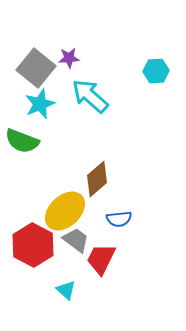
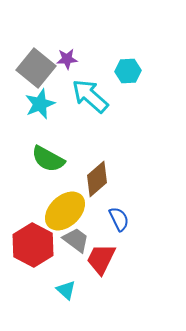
purple star: moved 2 px left, 1 px down
cyan hexagon: moved 28 px left
green semicircle: moved 26 px right, 18 px down; rotated 8 degrees clockwise
blue semicircle: rotated 110 degrees counterclockwise
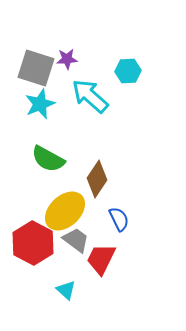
gray square: rotated 21 degrees counterclockwise
brown diamond: rotated 15 degrees counterclockwise
red hexagon: moved 2 px up
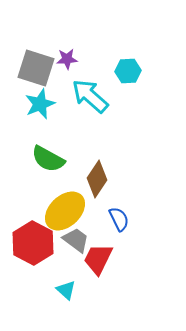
red trapezoid: moved 3 px left
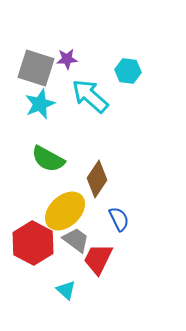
cyan hexagon: rotated 10 degrees clockwise
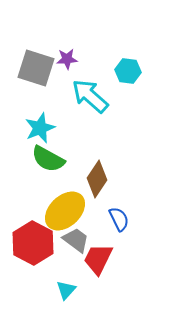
cyan star: moved 24 px down
cyan triangle: rotated 30 degrees clockwise
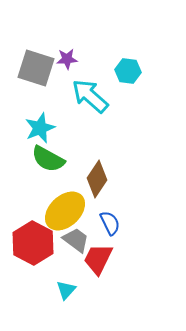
blue semicircle: moved 9 px left, 4 px down
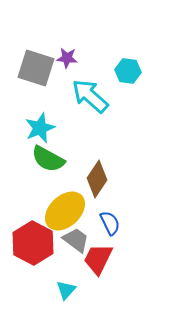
purple star: moved 1 px up; rotated 10 degrees clockwise
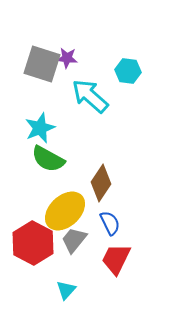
gray square: moved 6 px right, 4 px up
brown diamond: moved 4 px right, 4 px down
gray trapezoid: moved 2 px left; rotated 88 degrees counterclockwise
red trapezoid: moved 18 px right
